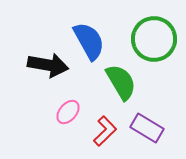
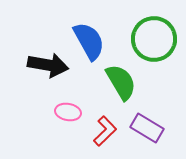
pink ellipse: rotated 60 degrees clockwise
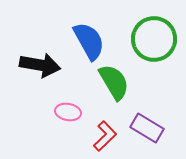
black arrow: moved 8 px left
green semicircle: moved 7 px left
red L-shape: moved 5 px down
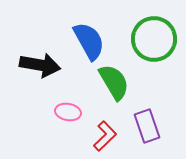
purple rectangle: moved 2 px up; rotated 40 degrees clockwise
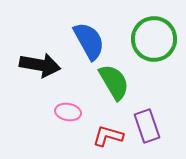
red L-shape: moved 3 px right; rotated 120 degrees counterclockwise
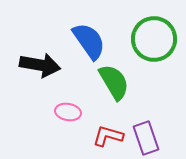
blue semicircle: rotated 6 degrees counterclockwise
purple rectangle: moved 1 px left, 12 px down
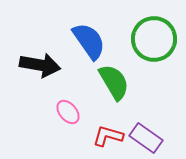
pink ellipse: rotated 40 degrees clockwise
purple rectangle: rotated 36 degrees counterclockwise
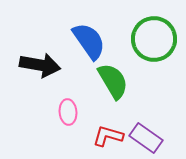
green semicircle: moved 1 px left, 1 px up
pink ellipse: rotated 35 degrees clockwise
